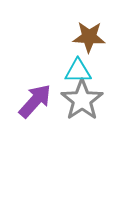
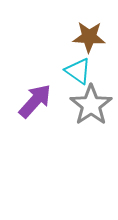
cyan triangle: rotated 36 degrees clockwise
gray star: moved 9 px right, 5 px down
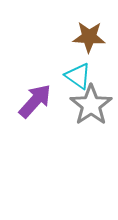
cyan triangle: moved 5 px down
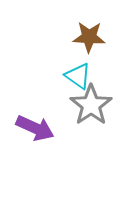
purple arrow: moved 27 px down; rotated 72 degrees clockwise
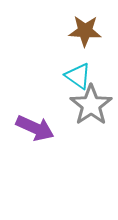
brown star: moved 4 px left, 6 px up
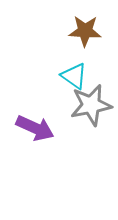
cyan triangle: moved 4 px left
gray star: rotated 24 degrees clockwise
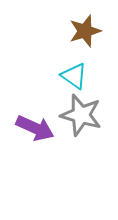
brown star: rotated 20 degrees counterclockwise
gray star: moved 10 px left, 10 px down; rotated 27 degrees clockwise
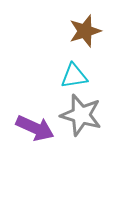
cyan triangle: rotated 44 degrees counterclockwise
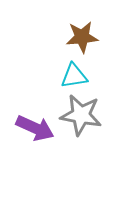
brown star: moved 3 px left, 6 px down; rotated 12 degrees clockwise
gray star: rotated 6 degrees counterclockwise
